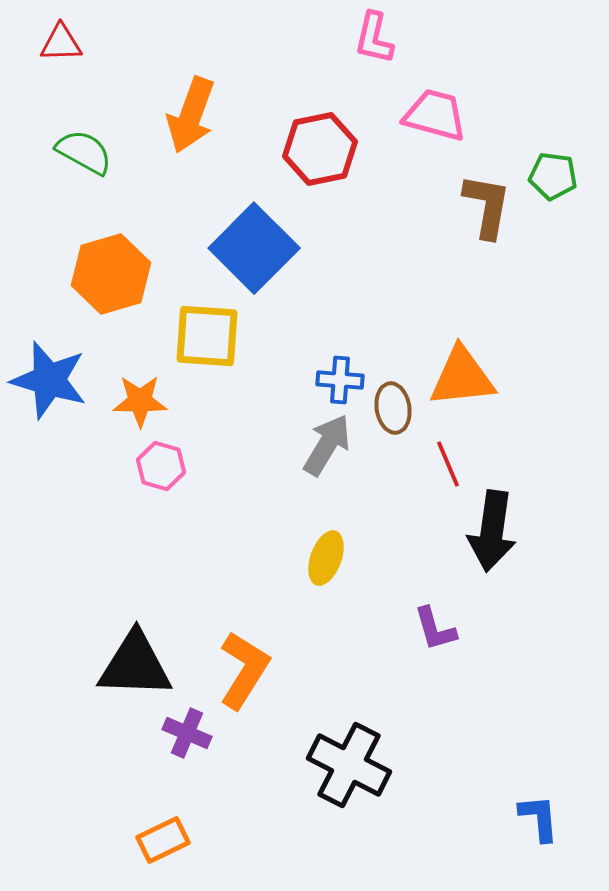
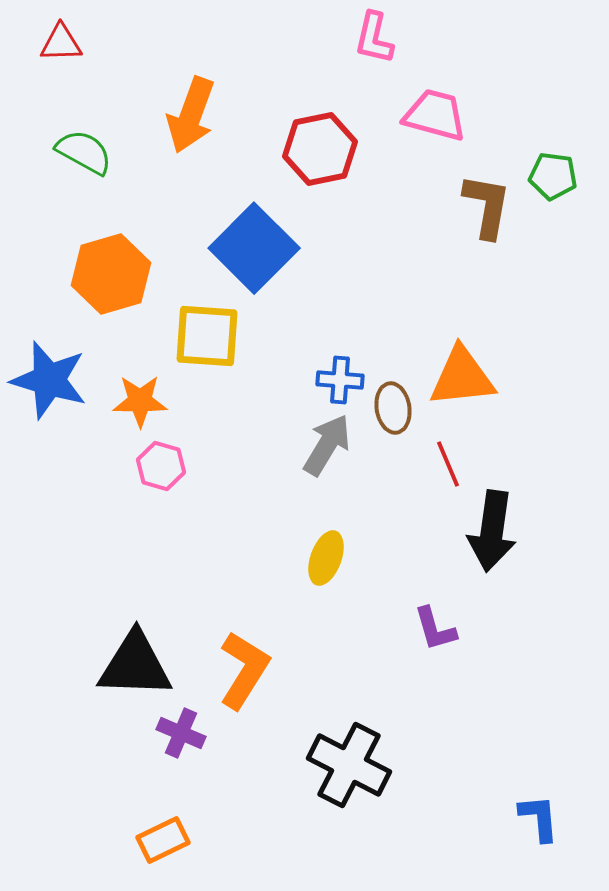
purple cross: moved 6 px left
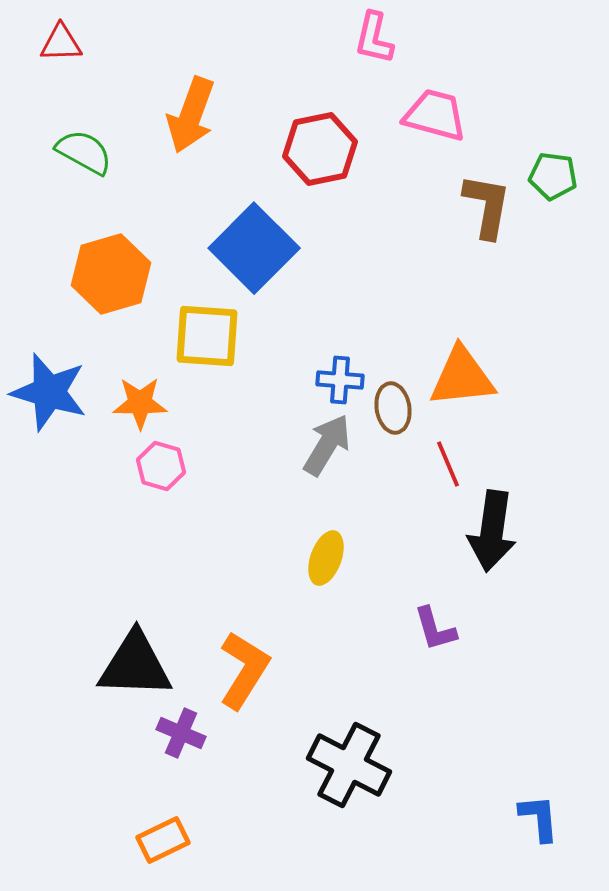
blue star: moved 12 px down
orange star: moved 2 px down
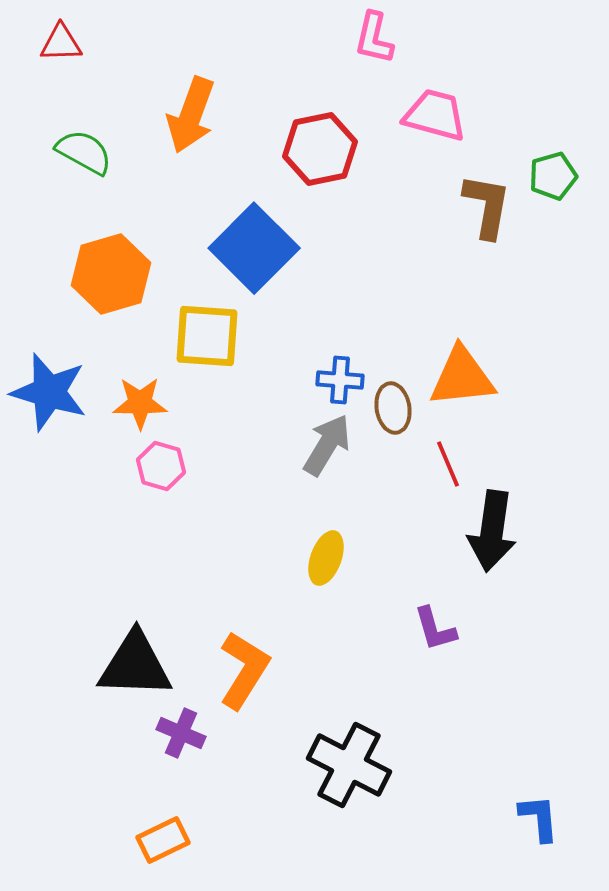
green pentagon: rotated 24 degrees counterclockwise
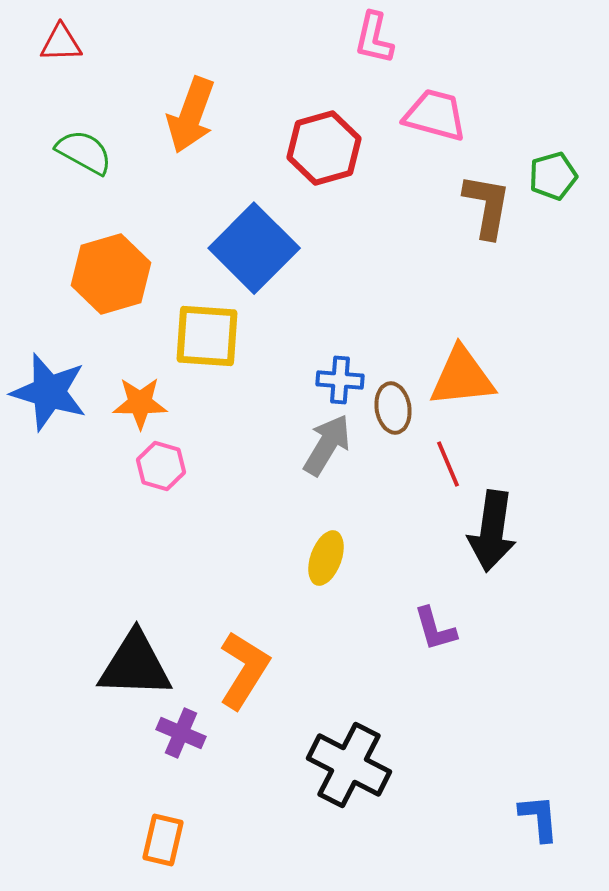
red hexagon: moved 4 px right, 1 px up; rotated 4 degrees counterclockwise
orange rectangle: rotated 51 degrees counterclockwise
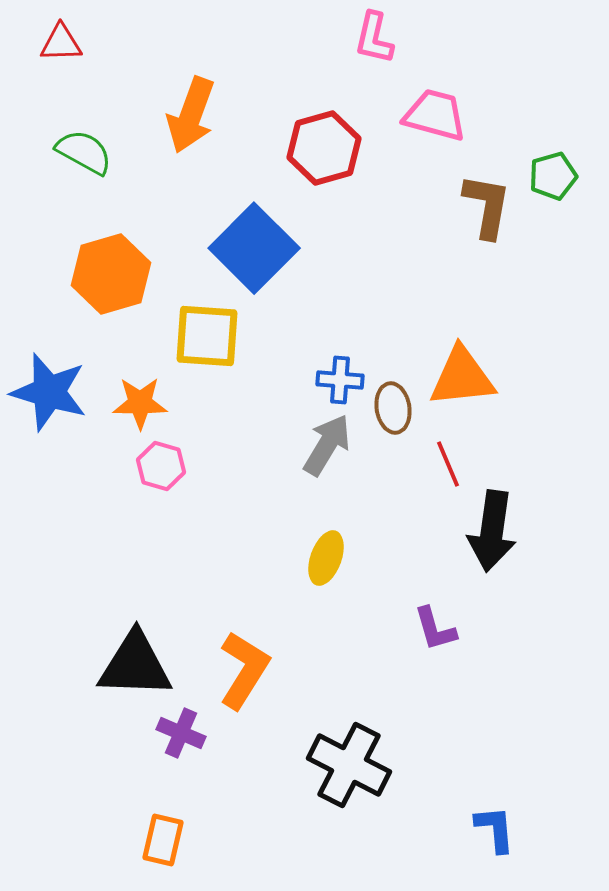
blue L-shape: moved 44 px left, 11 px down
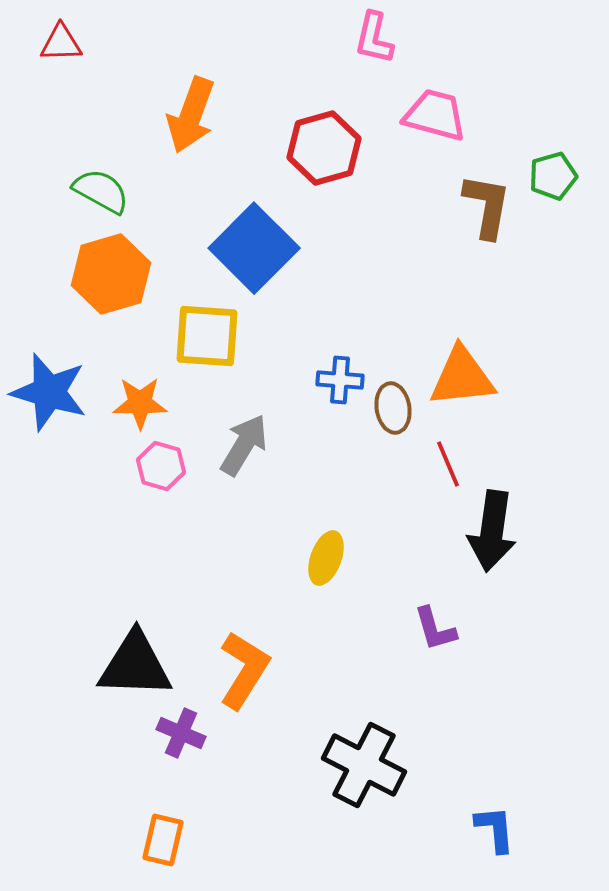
green semicircle: moved 17 px right, 39 px down
gray arrow: moved 83 px left
black cross: moved 15 px right
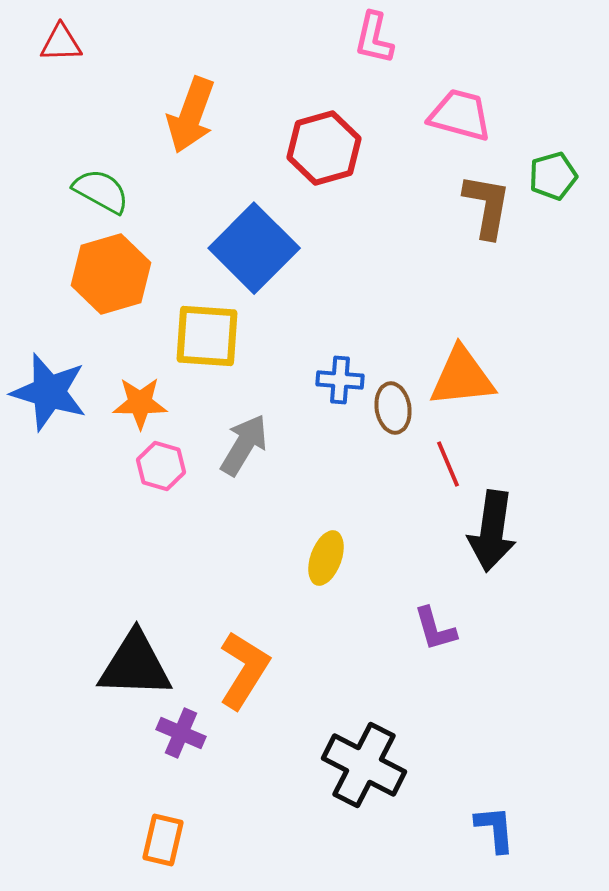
pink trapezoid: moved 25 px right
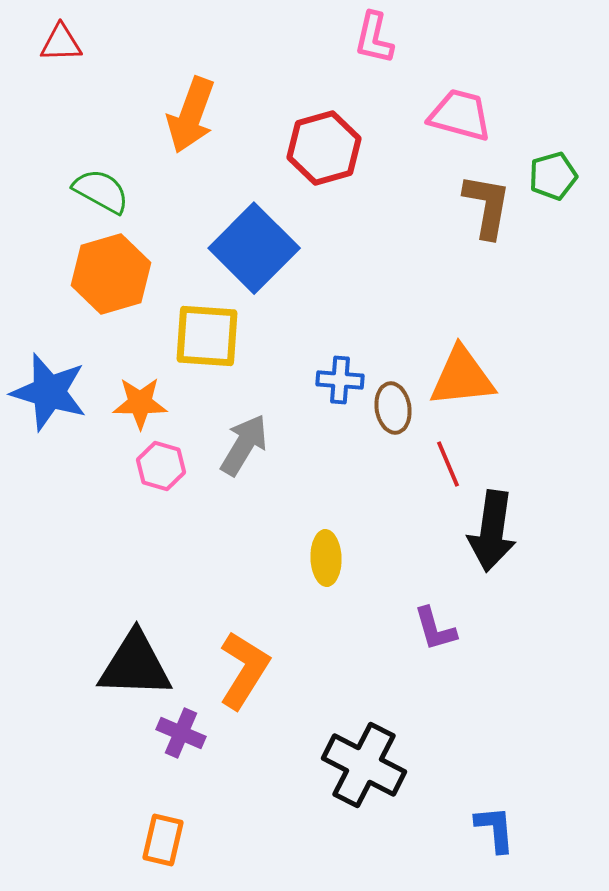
yellow ellipse: rotated 22 degrees counterclockwise
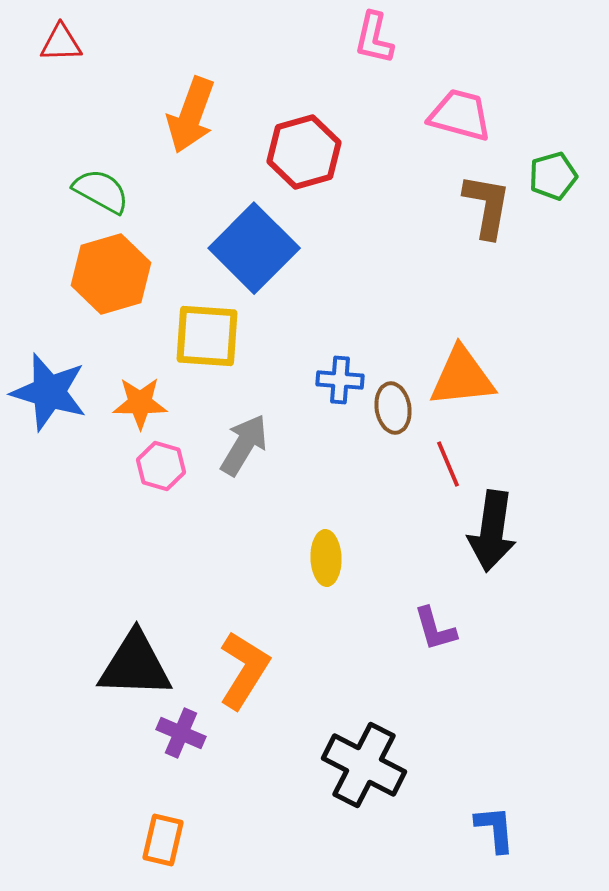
red hexagon: moved 20 px left, 4 px down
